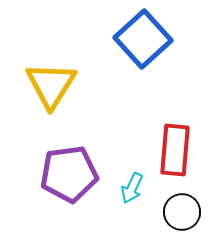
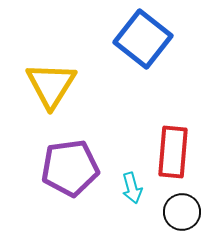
blue square: rotated 10 degrees counterclockwise
red rectangle: moved 2 px left, 2 px down
purple pentagon: moved 1 px right, 6 px up
cyan arrow: rotated 40 degrees counterclockwise
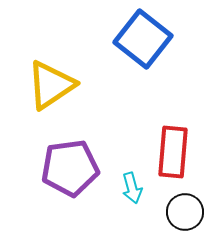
yellow triangle: rotated 24 degrees clockwise
black circle: moved 3 px right
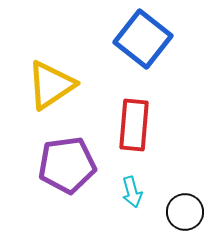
red rectangle: moved 39 px left, 27 px up
purple pentagon: moved 3 px left, 3 px up
cyan arrow: moved 4 px down
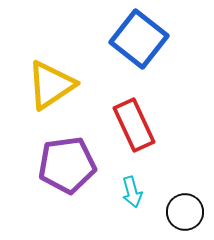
blue square: moved 4 px left
red rectangle: rotated 30 degrees counterclockwise
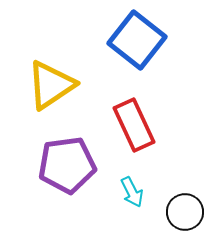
blue square: moved 2 px left, 1 px down
cyan arrow: rotated 12 degrees counterclockwise
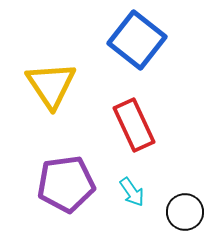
yellow triangle: rotated 30 degrees counterclockwise
purple pentagon: moved 1 px left, 19 px down
cyan arrow: rotated 8 degrees counterclockwise
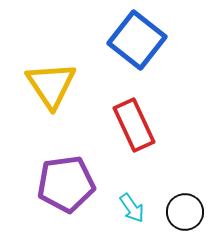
cyan arrow: moved 16 px down
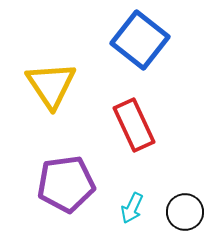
blue square: moved 3 px right
cyan arrow: rotated 60 degrees clockwise
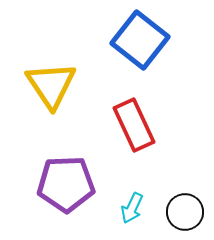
purple pentagon: rotated 6 degrees clockwise
